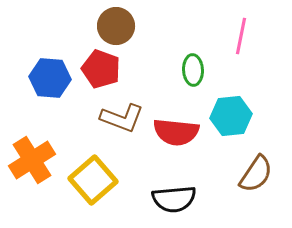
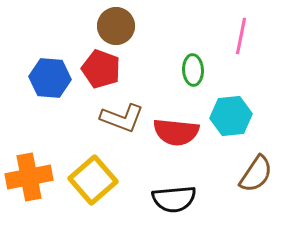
orange cross: moved 3 px left, 17 px down; rotated 21 degrees clockwise
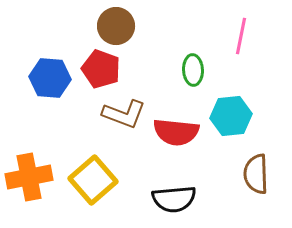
brown L-shape: moved 2 px right, 4 px up
brown semicircle: rotated 144 degrees clockwise
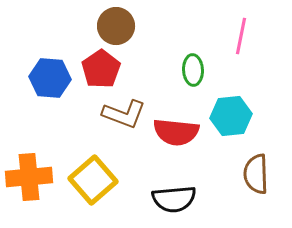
red pentagon: rotated 18 degrees clockwise
orange cross: rotated 6 degrees clockwise
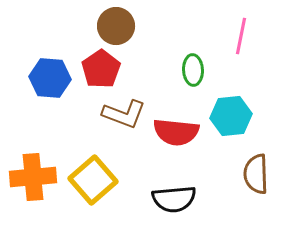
orange cross: moved 4 px right
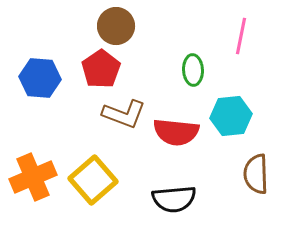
blue hexagon: moved 10 px left
orange cross: rotated 18 degrees counterclockwise
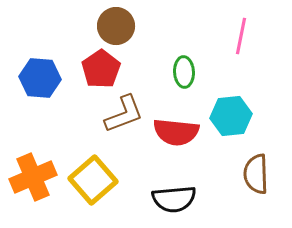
green ellipse: moved 9 px left, 2 px down
brown L-shape: rotated 42 degrees counterclockwise
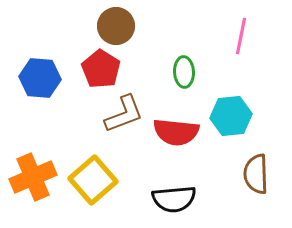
red pentagon: rotated 6 degrees counterclockwise
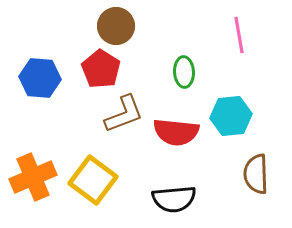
pink line: moved 2 px left, 1 px up; rotated 21 degrees counterclockwise
yellow square: rotated 12 degrees counterclockwise
